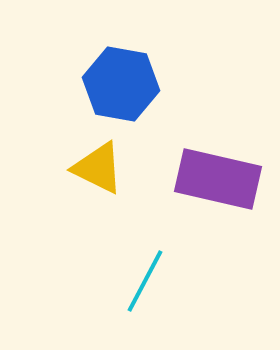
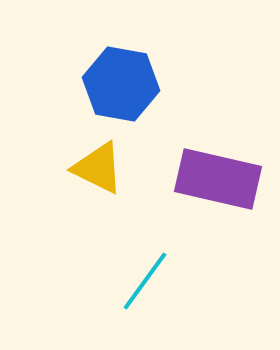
cyan line: rotated 8 degrees clockwise
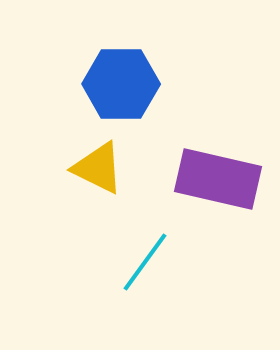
blue hexagon: rotated 10 degrees counterclockwise
cyan line: moved 19 px up
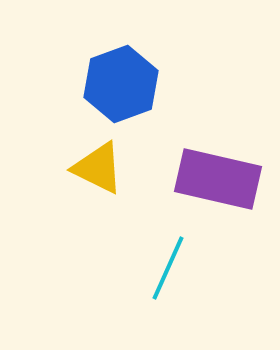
blue hexagon: rotated 20 degrees counterclockwise
cyan line: moved 23 px right, 6 px down; rotated 12 degrees counterclockwise
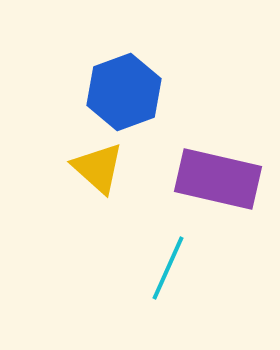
blue hexagon: moved 3 px right, 8 px down
yellow triangle: rotated 16 degrees clockwise
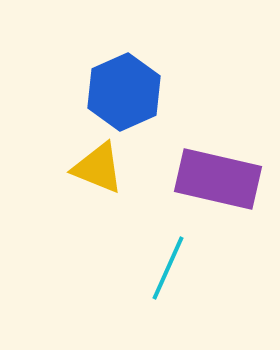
blue hexagon: rotated 4 degrees counterclockwise
yellow triangle: rotated 20 degrees counterclockwise
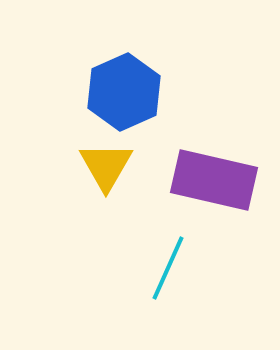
yellow triangle: moved 8 px right, 2 px up; rotated 38 degrees clockwise
purple rectangle: moved 4 px left, 1 px down
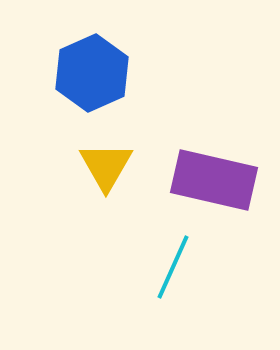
blue hexagon: moved 32 px left, 19 px up
cyan line: moved 5 px right, 1 px up
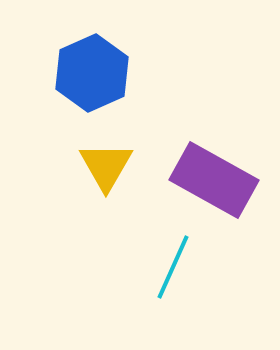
purple rectangle: rotated 16 degrees clockwise
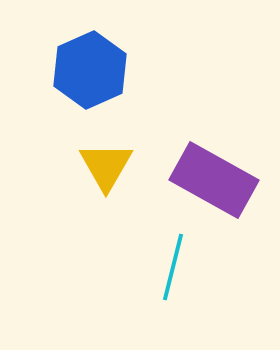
blue hexagon: moved 2 px left, 3 px up
cyan line: rotated 10 degrees counterclockwise
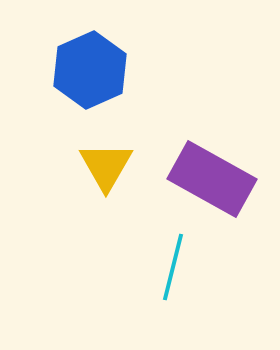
purple rectangle: moved 2 px left, 1 px up
